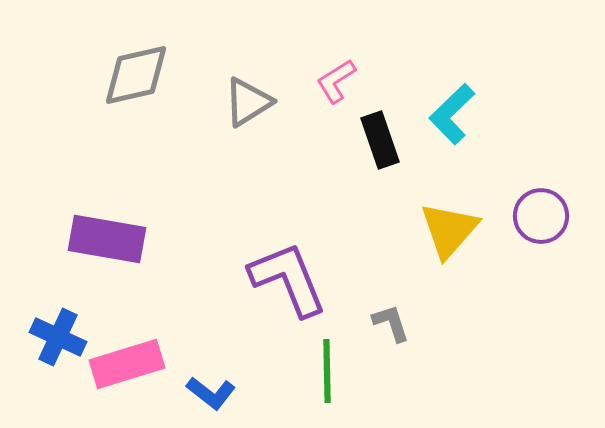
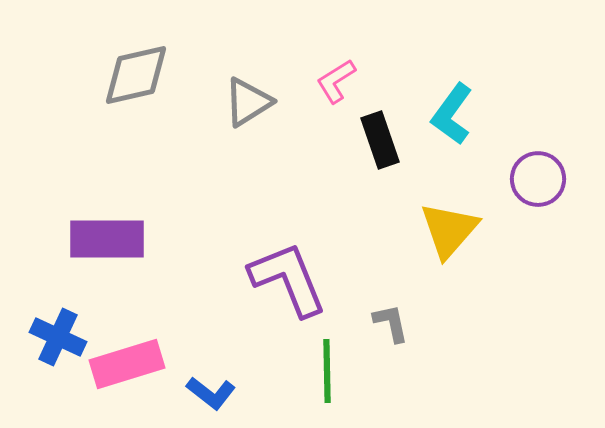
cyan L-shape: rotated 10 degrees counterclockwise
purple circle: moved 3 px left, 37 px up
purple rectangle: rotated 10 degrees counterclockwise
gray L-shape: rotated 6 degrees clockwise
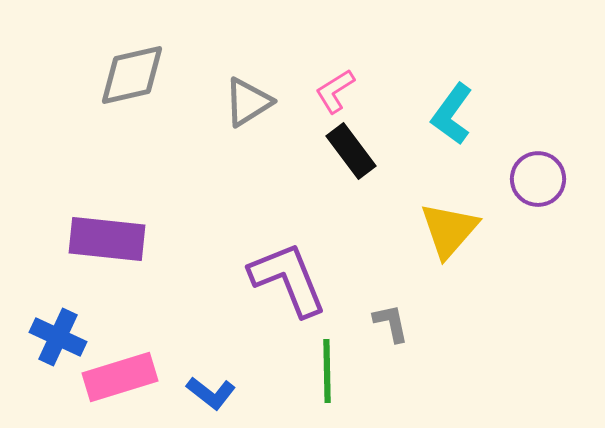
gray diamond: moved 4 px left
pink L-shape: moved 1 px left, 10 px down
black rectangle: moved 29 px left, 11 px down; rotated 18 degrees counterclockwise
purple rectangle: rotated 6 degrees clockwise
pink rectangle: moved 7 px left, 13 px down
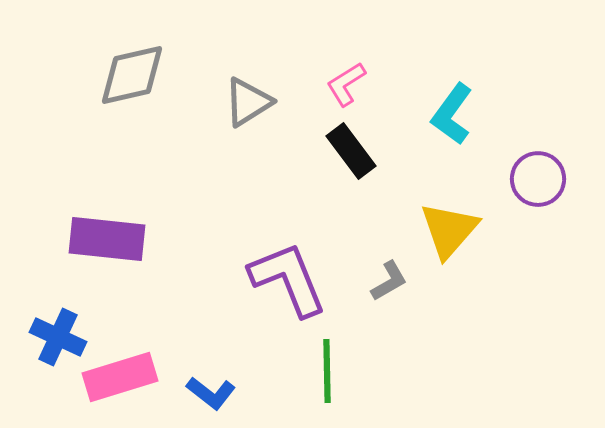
pink L-shape: moved 11 px right, 7 px up
gray L-shape: moved 2 px left, 42 px up; rotated 72 degrees clockwise
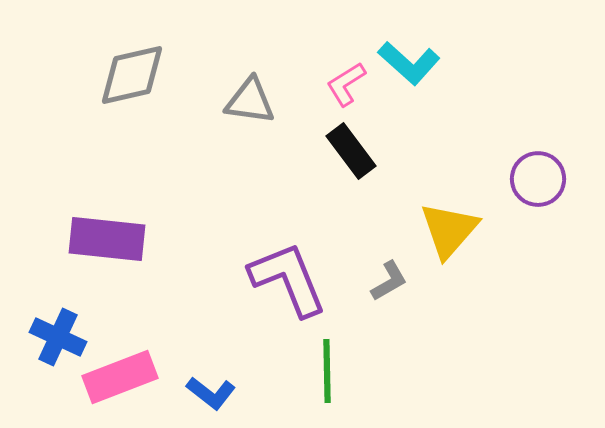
gray triangle: moved 2 px right, 1 px up; rotated 40 degrees clockwise
cyan L-shape: moved 43 px left, 51 px up; rotated 84 degrees counterclockwise
pink rectangle: rotated 4 degrees counterclockwise
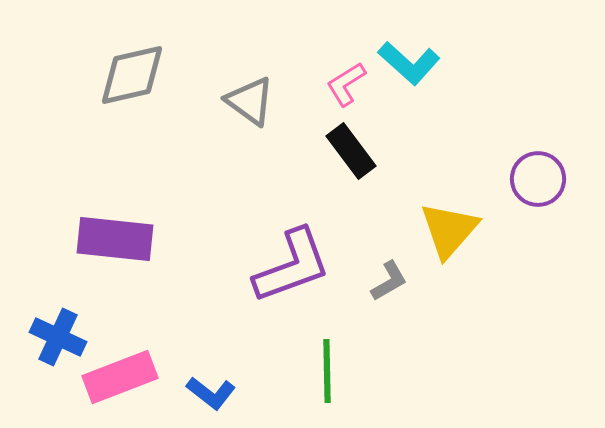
gray triangle: rotated 28 degrees clockwise
purple rectangle: moved 8 px right
purple L-shape: moved 4 px right, 13 px up; rotated 92 degrees clockwise
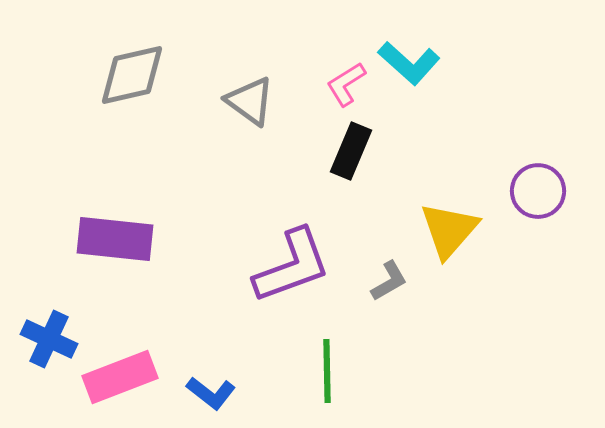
black rectangle: rotated 60 degrees clockwise
purple circle: moved 12 px down
blue cross: moved 9 px left, 2 px down
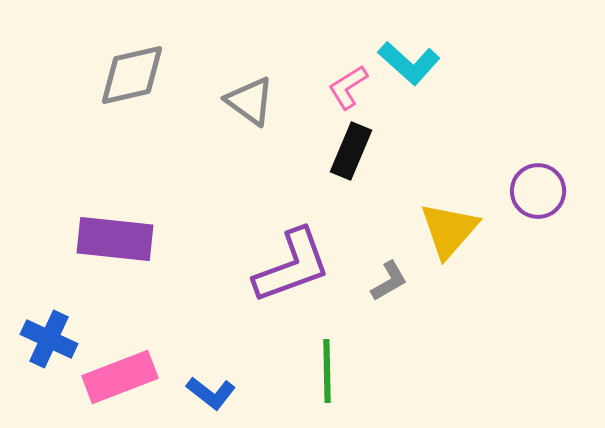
pink L-shape: moved 2 px right, 3 px down
